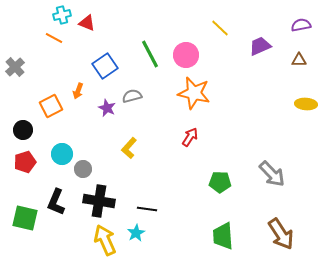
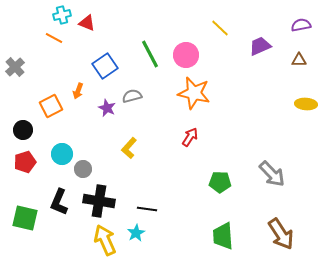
black L-shape: moved 3 px right
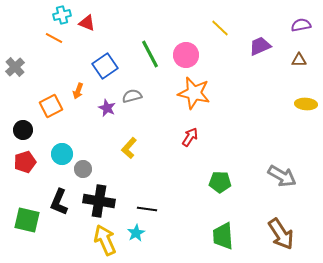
gray arrow: moved 10 px right, 2 px down; rotated 16 degrees counterclockwise
green square: moved 2 px right, 2 px down
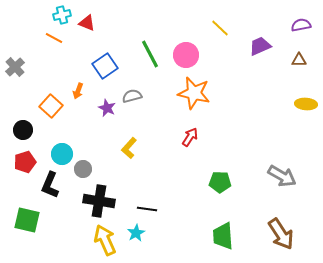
orange square: rotated 20 degrees counterclockwise
black L-shape: moved 9 px left, 17 px up
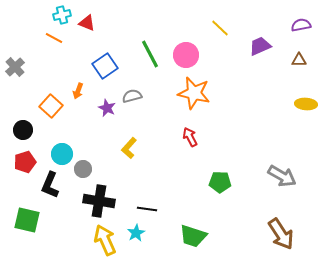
red arrow: rotated 60 degrees counterclockwise
green trapezoid: moved 30 px left; rotated 68 degrees counterclockwise
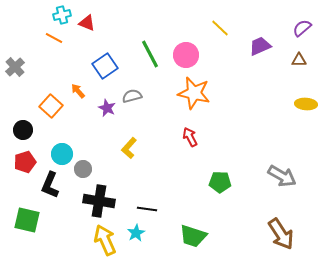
purple semicircle: moved 1 px right, 3 px down; rotated 30 degrees counterclockwise
orange arrow: rotated 119 degrees clockwise
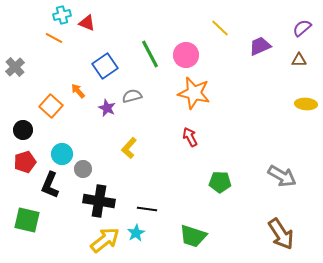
yellow arrow: rotated 76 degrees clockwise
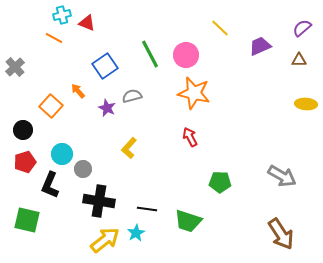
green trapezoid: moved 5 px left, 15 px up
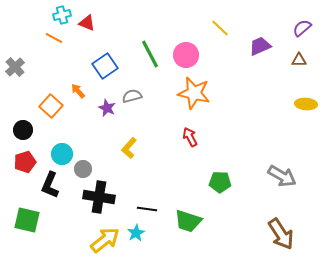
black cross: moved 4 px up
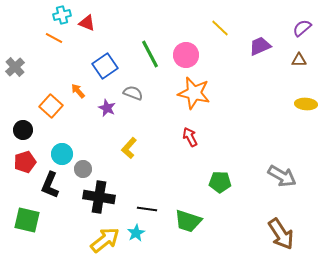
gray semicircle: moved 1 px right, 3 px up; rotated 36 degrees clockwise
